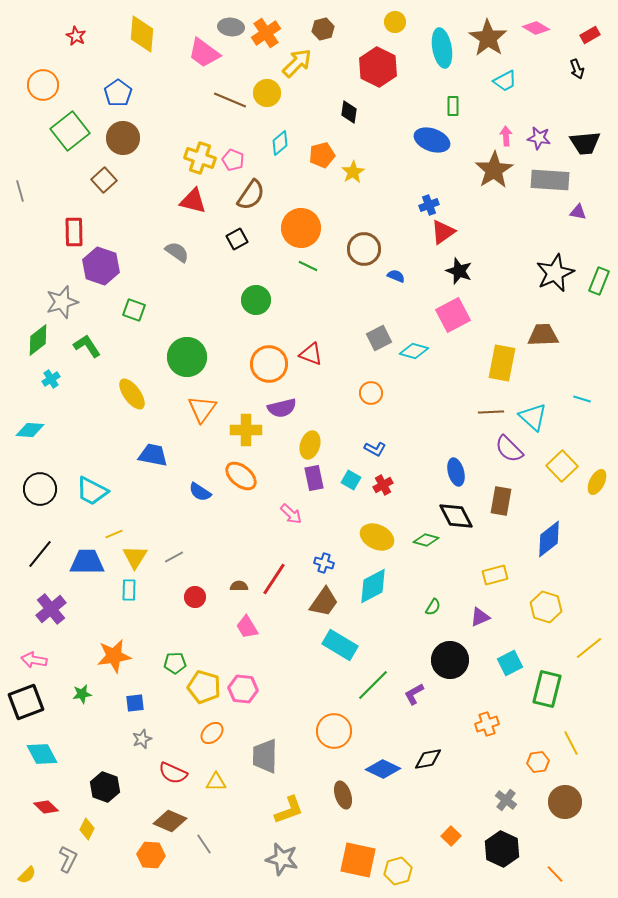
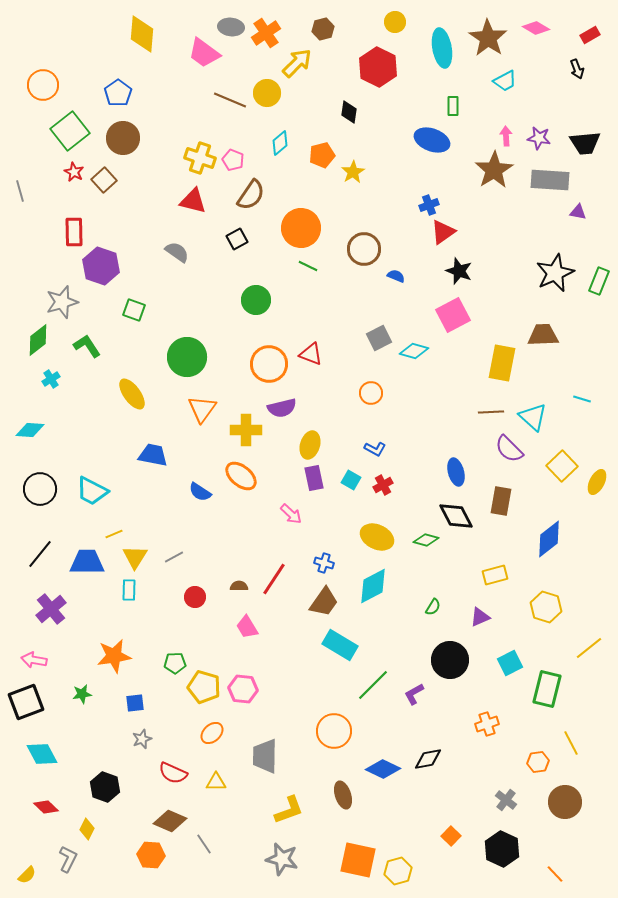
red star at (76, 36): moved 2 px left, 136 px down
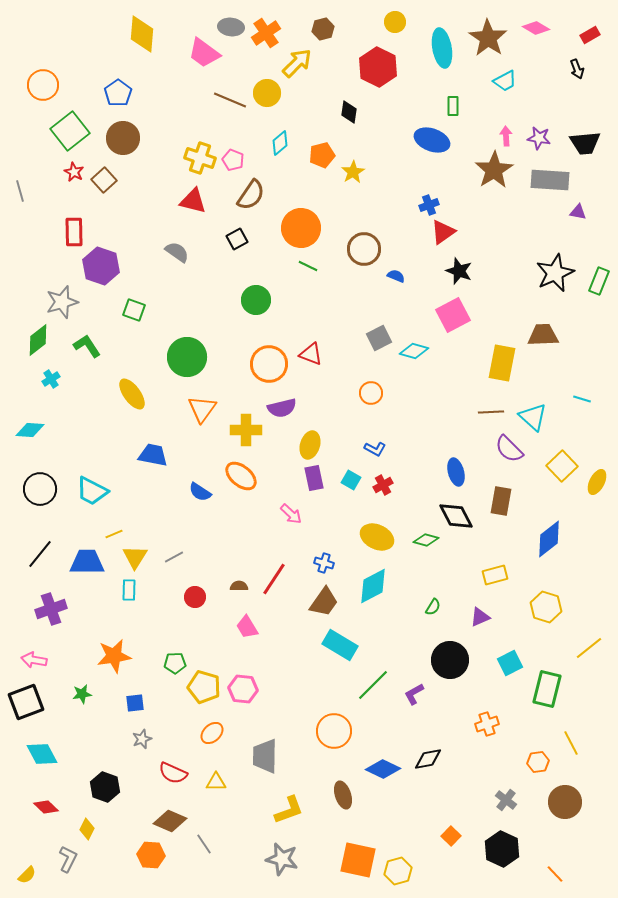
purple cross at (51, 609): rotated 20 degrees clockwise
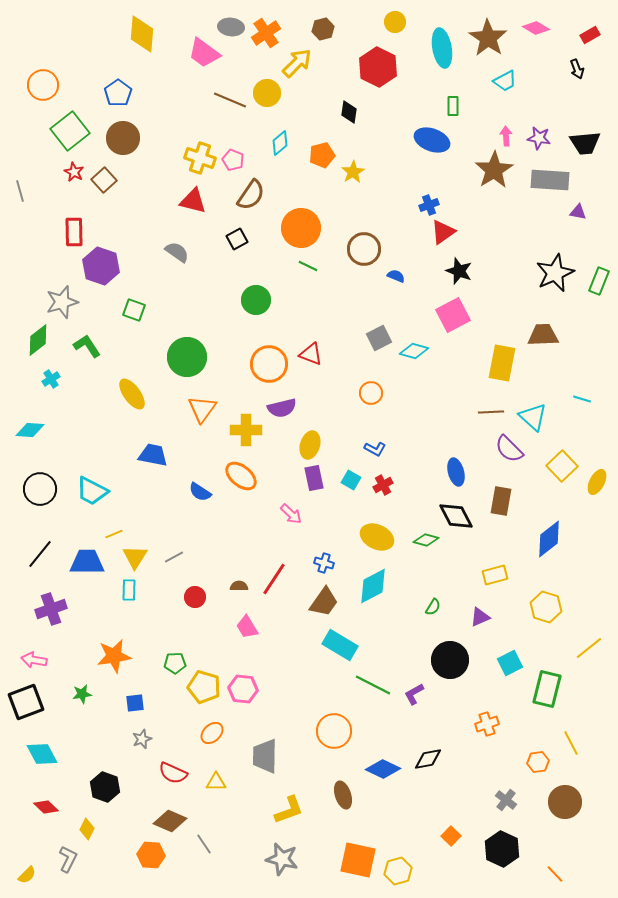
green line at (373, 685): rotated 72 degrees clockwise
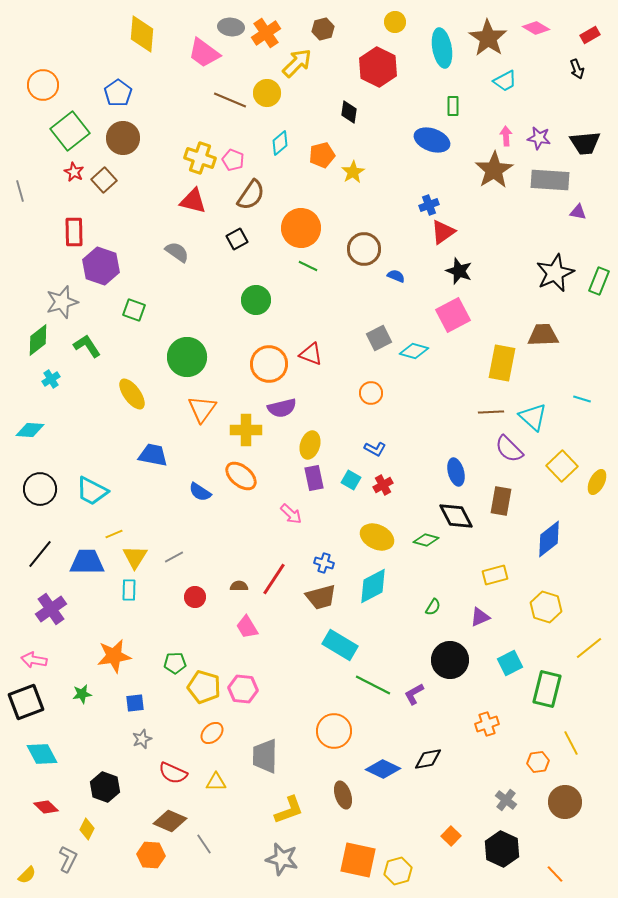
brown trapezoid at (324, 602): moved 3 px left, 5 px up; rotated 40 degrees clockwise
purple cross at (51, 609): rotated 16 degrees counterclockwise
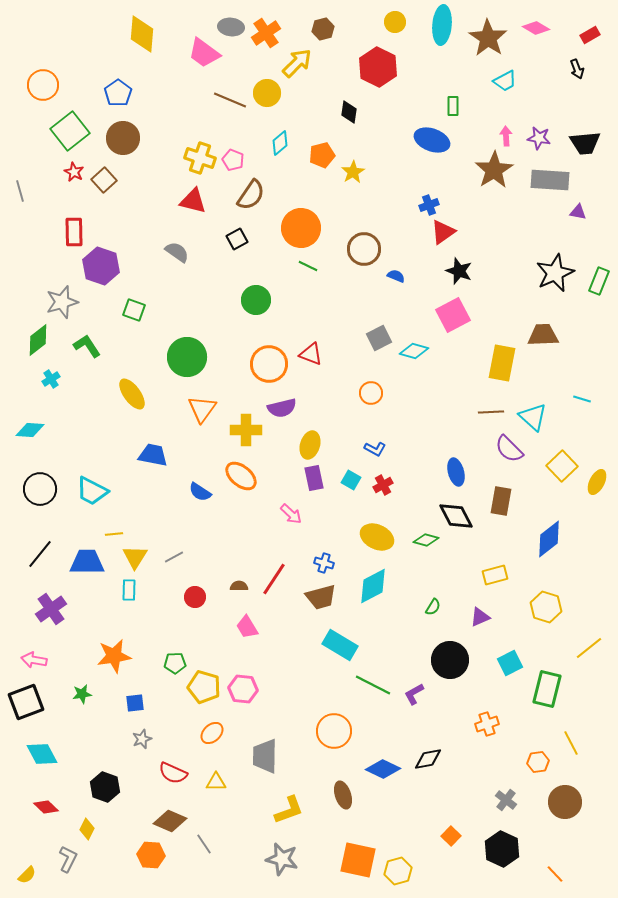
cyan ellipse at (442, 48): moved 23 px up; rotated 15 degrees clockwise
yellow line at (114, 534): rotated 18 degrees clockwise
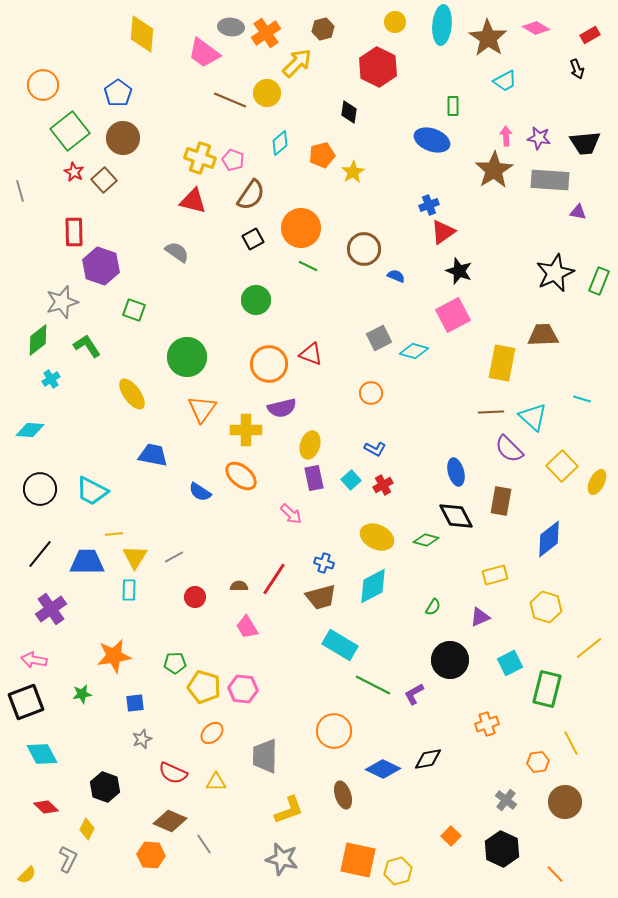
black square at (237, 239): moved 16 px right
cyan square at (351, 480): rotated 18 degrees clockwise
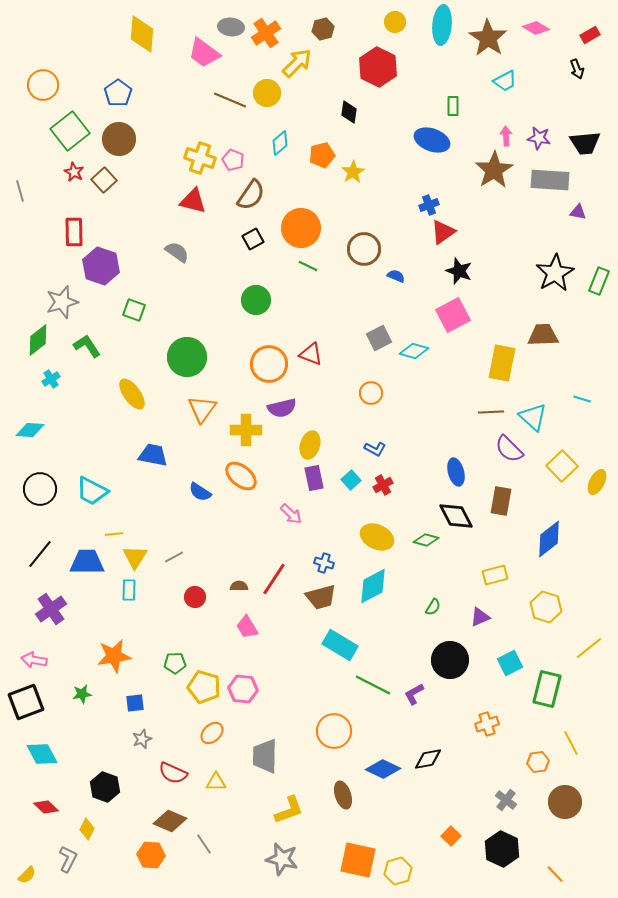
brown circle at (123, 138): moved 4 px left, 1 px down
black star at (555, 273): rotated 6 degrees counterclockwise
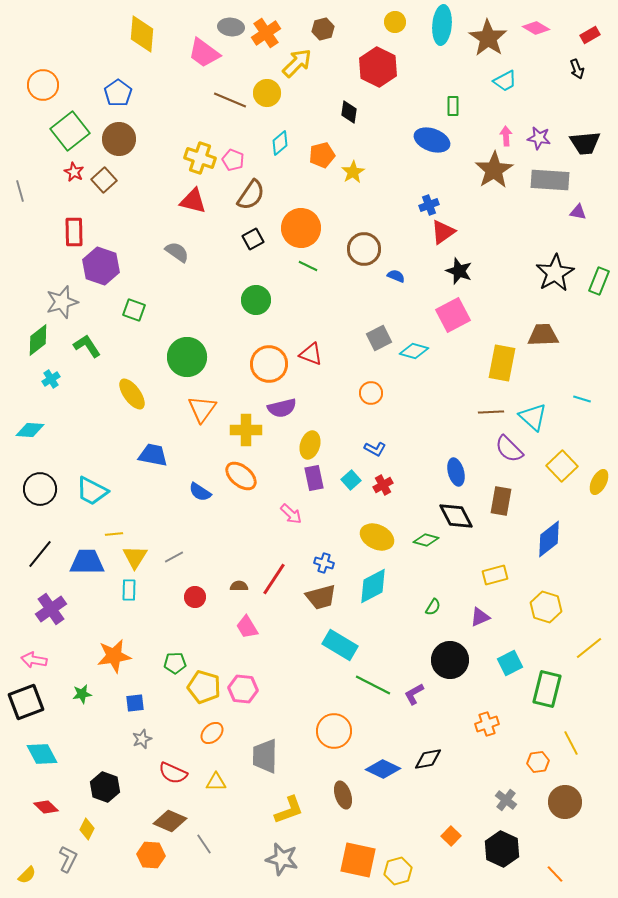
yellow ellipse at (597, 482): moved 2 px right
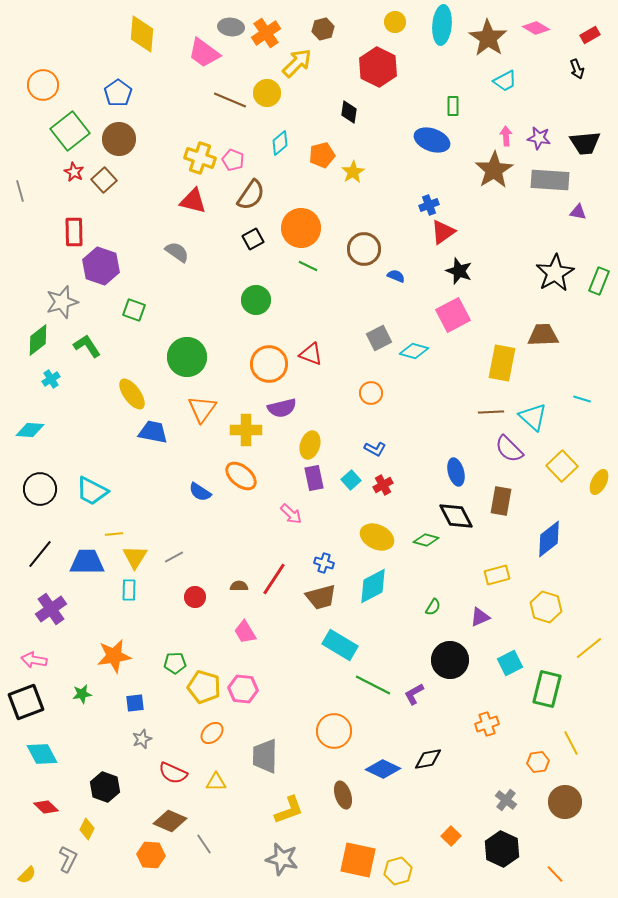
blue trapezoid at (153, 455): moved 23 px up
yellow rectangle at (495, 575): moved 2 px right
pink trapezoid at (247, 627): moved 2 px left, 5 px down
